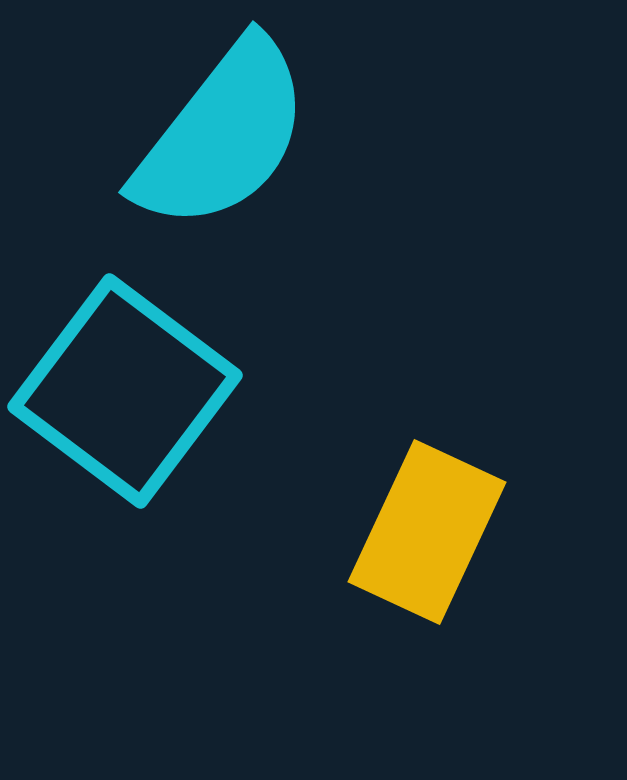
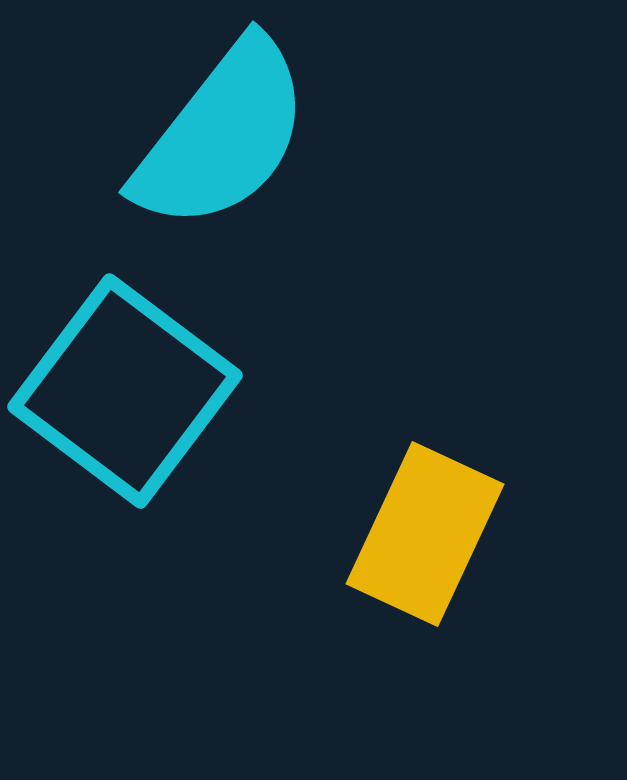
yellow rectangle: moved 2 px left, 2 px down
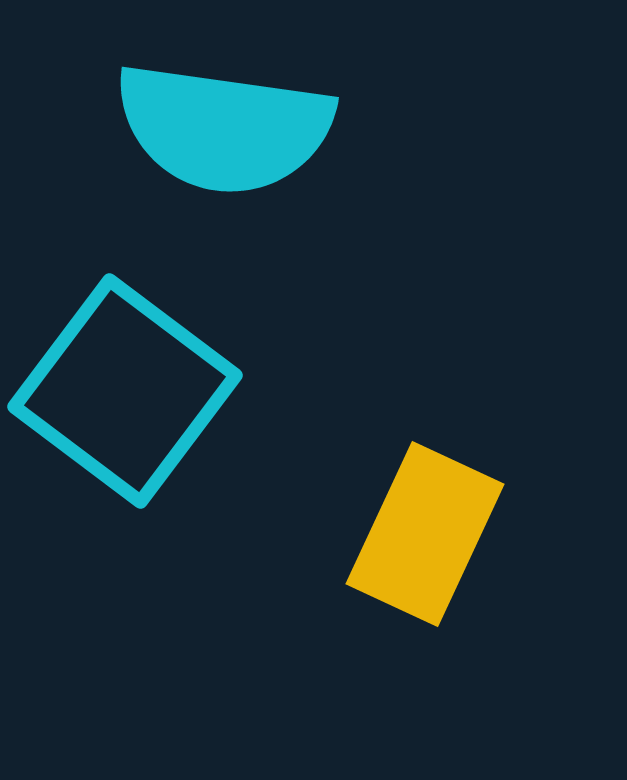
cyan semicircle: moved 2 px right, 7 px up; rotated 60 degrees clockwise
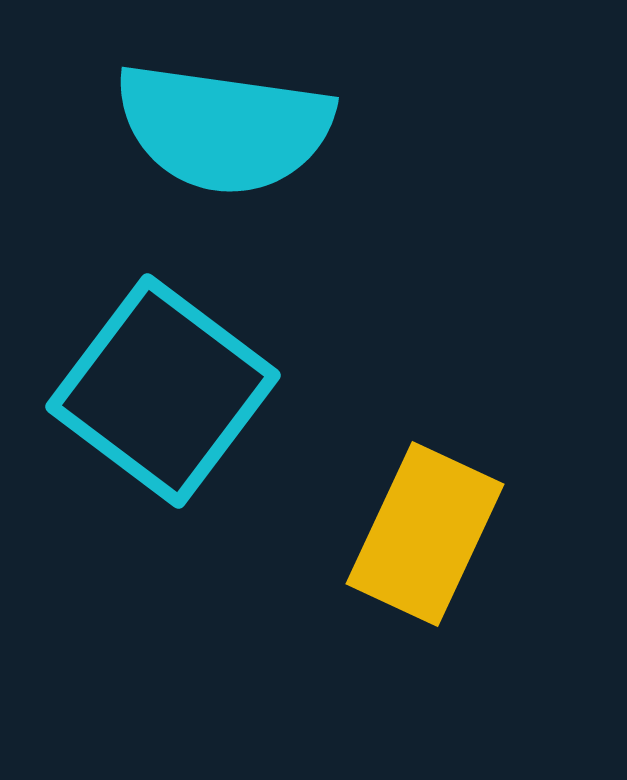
cyan square: moved 38 px right
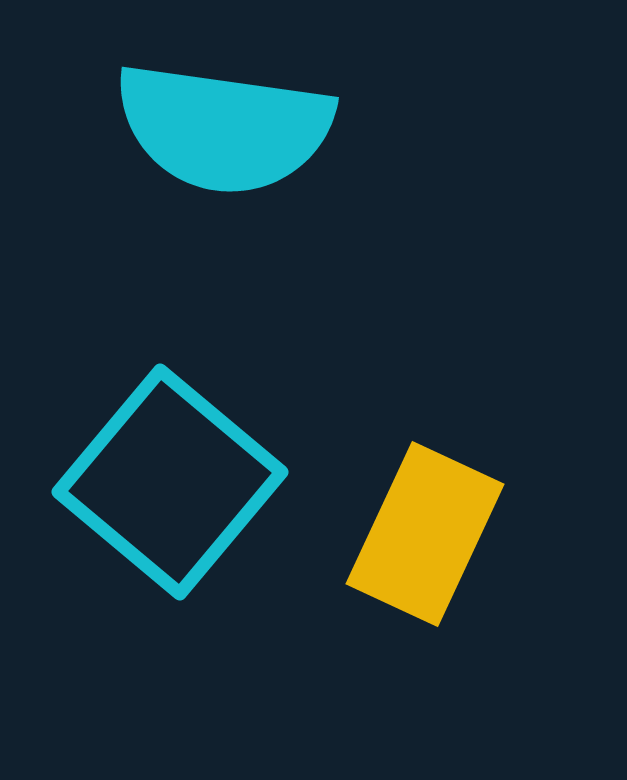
cyan square: moved 7 px right, 91 px down; rotated 3 degrees clockwise
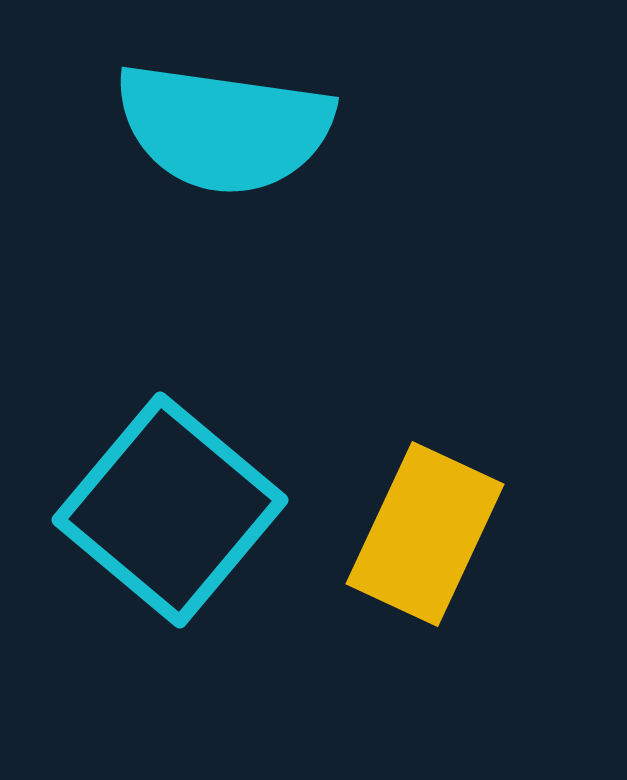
cyan square: moved 28 px down
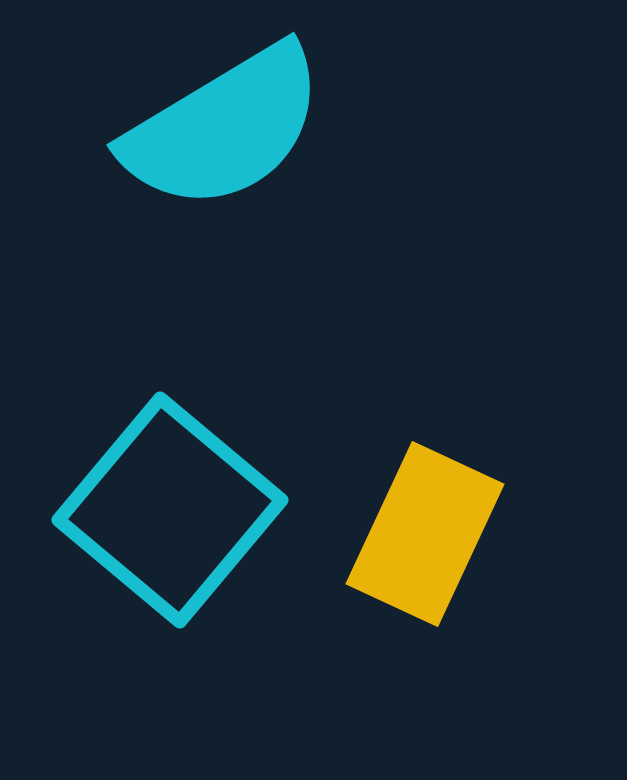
cyan semicircle: rotated 39 degrees counterclockwise
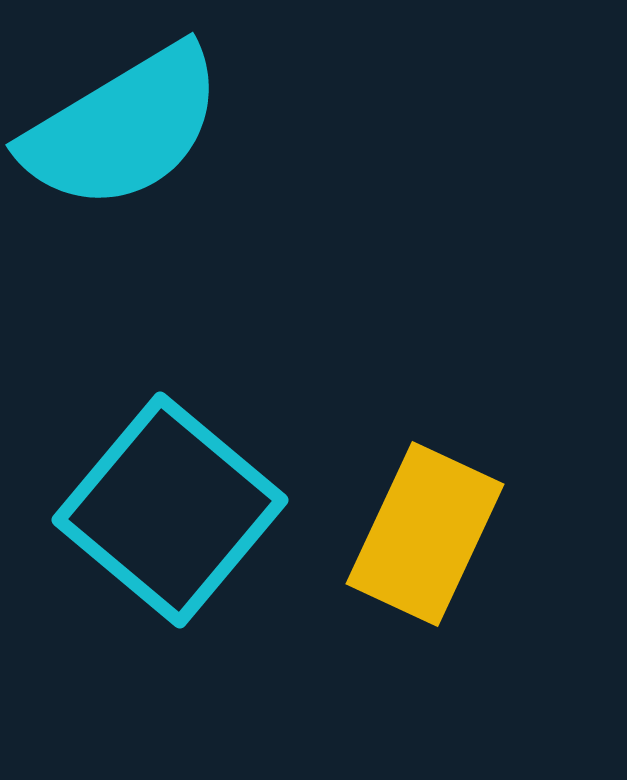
cyan semicircle: moved 101 px left
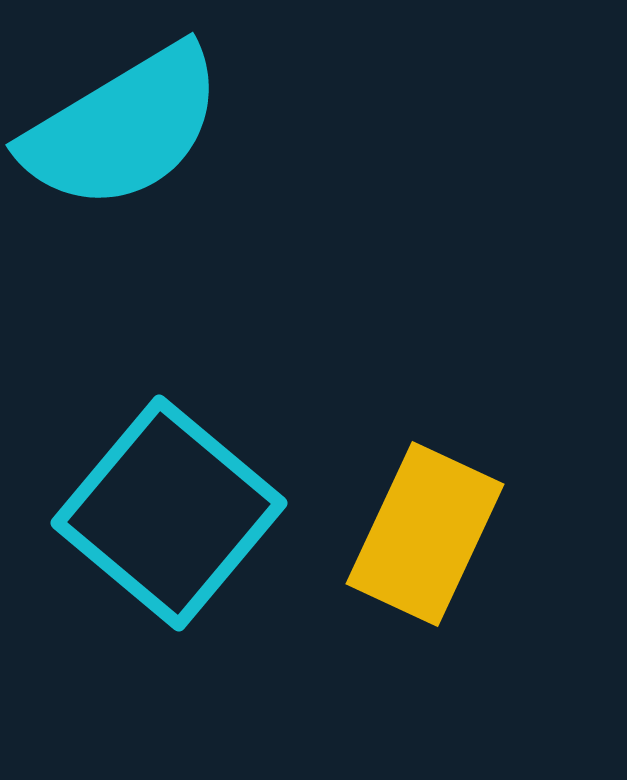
cyan square: moved 1 px left, 3 px down
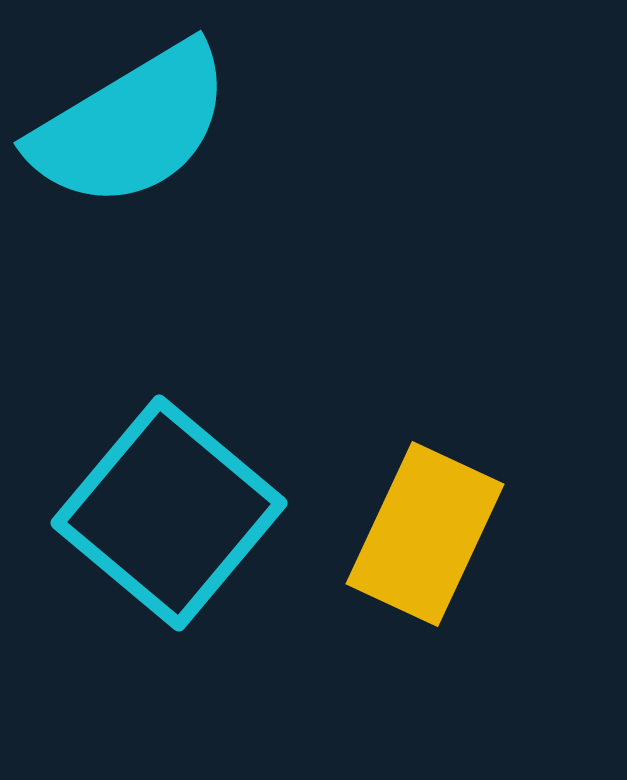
cyan semicircle: moved 8 px right, 2 px up
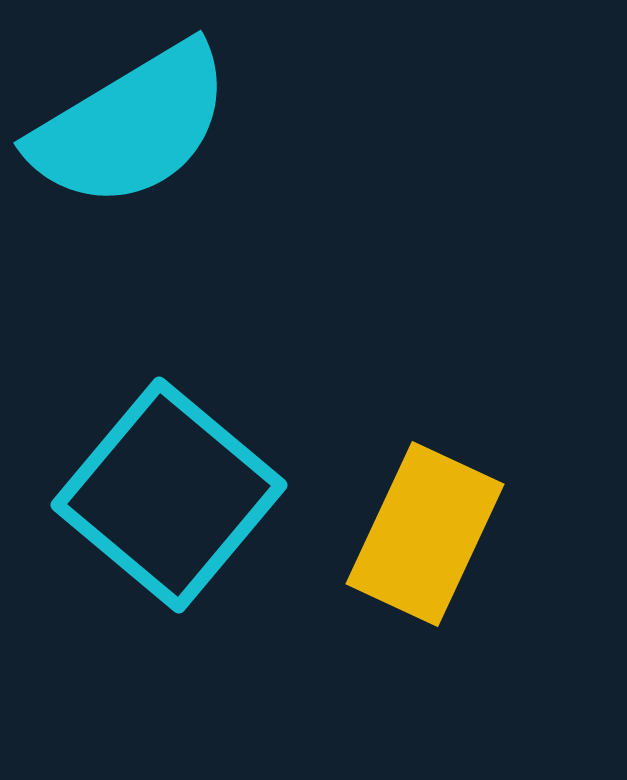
cyan square: moved 18 px up
